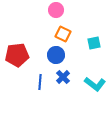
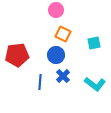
blue cross: moved 1 px up
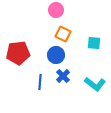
cyan square: rotated 16 degrees clockwise
red pentagon: moved 1 px right, 2 px up
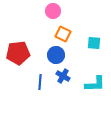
pink circle: moved 3 px left, 1 px down
blue cross: rotated 16 degrees counterclockwise
cyan L-shape: rotated 40 degrees counterclockwise
